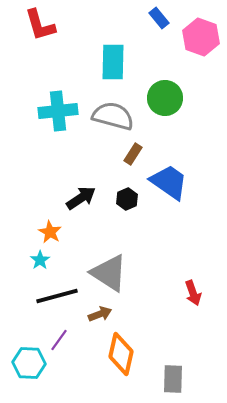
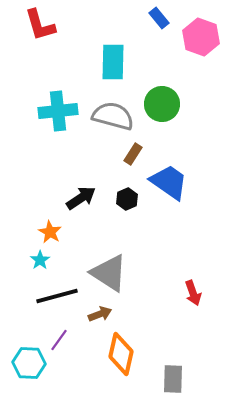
green circle: moved 3 px left, 6 px down
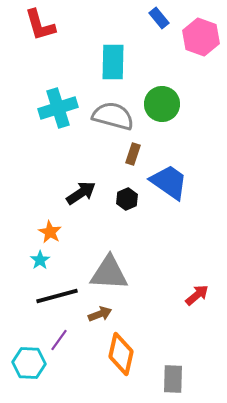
cyan cross: moved 3 px up; rotated 12 degrees counterclockwise
brown rectangle: rotated 15 degrees counterclockwise
black arrow: moved 5 px up
gray triangle: rotated 30 degrees counterclockwise
red arrow: moved 4 px right, 2 px down; rotated 110 degrees counterclockwise
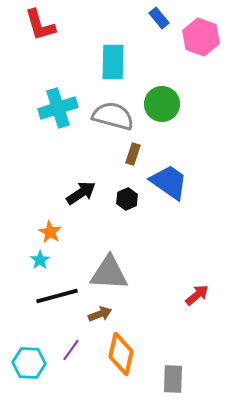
purple line: moved 12 px right, 10 px down
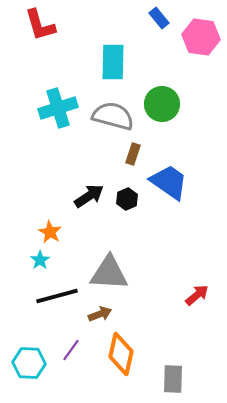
pink hexagon: rotated 12 degrees counterclockwise
black arrow: moved 8 px right, 3 px down
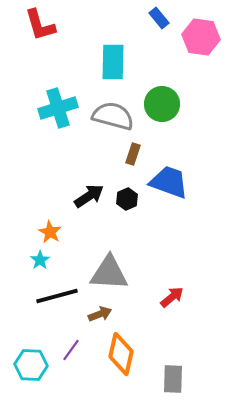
blue trapezoid: rotated 15 degrees counterclockwise
red arrow: moved 25 px left, 2 px down
cyan hexagon: moved 2 px right, 2 px down
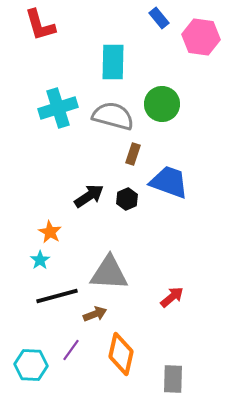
brown arrow: moved 5 px left
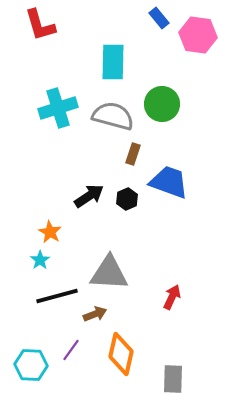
pink hexagon: moved 3 px left, 2 px up
red arrow: rotated 25 degrees counterclockwise
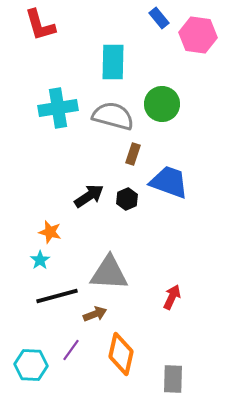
cyan cross: rotated 9 degrees clockwise
orange star: rotated 15 degrees counterclockwise
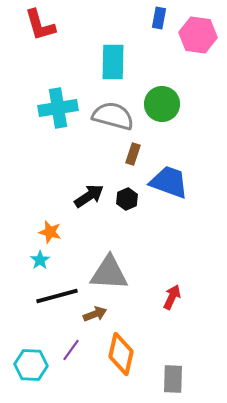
blue rectangle: rotated 50 degrees clockwise
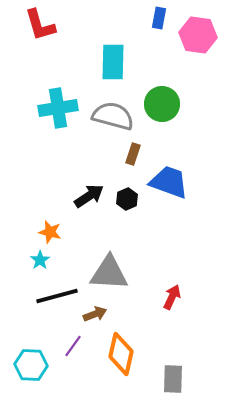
purple line: moved 2 px right, 4 px up
